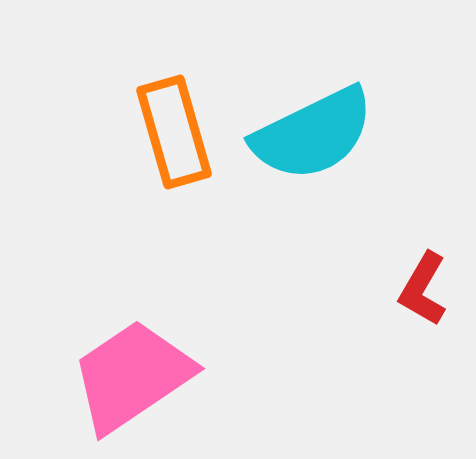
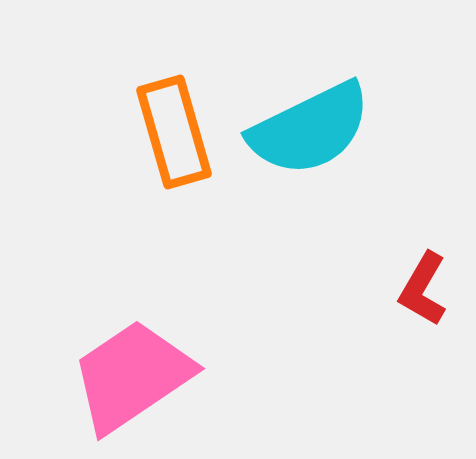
cyan semicircle: moved 3 px left, 5 px up
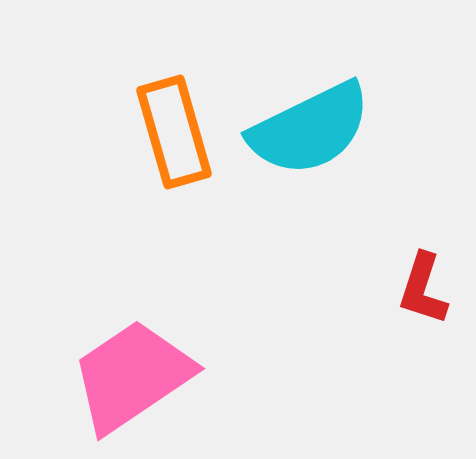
red L-shape: rotated 12 degrees counterclockwise
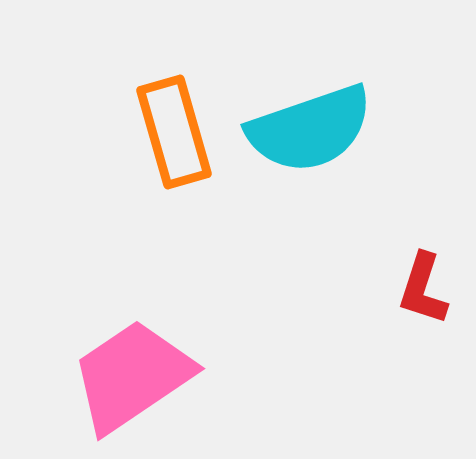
cyan semicircle: rotated 7 degrees clockwise
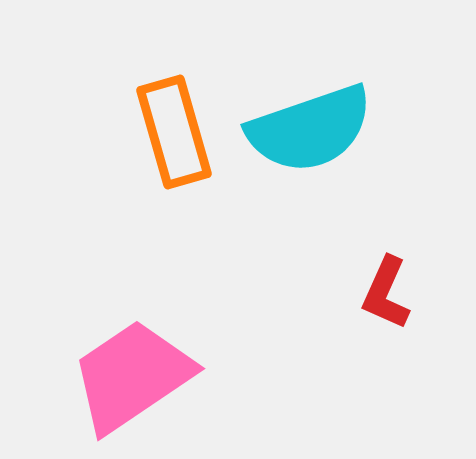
red L-shape: moved 37 px left, 4 px down; rotated 6 degrees clockwise
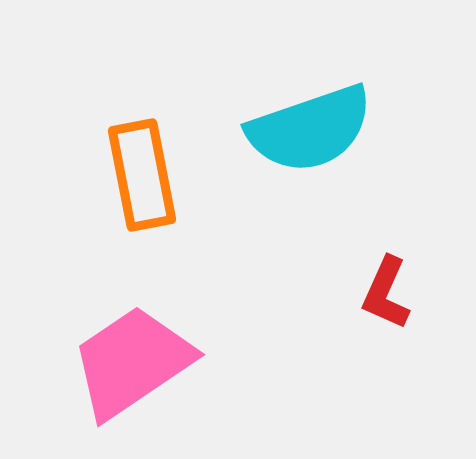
orange rectangle: moved 32 px left, 43 px down; rotated 5 degrees clockwise
pink trapezoid: moved 14 px up
